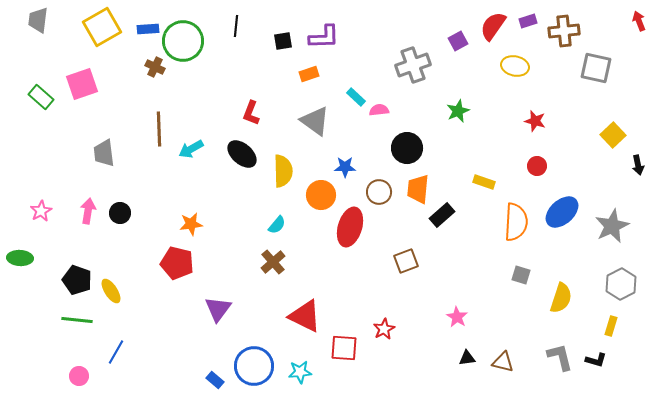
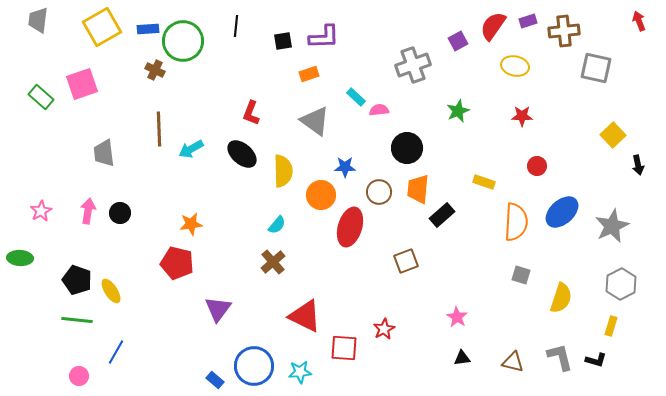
brown cross at (155, 67): moved 3 px down
red star at (535, 121): moved 13 px left, 5 px up; rotated 15 degrees counterclockwise
black triangle at (467, 358): moved 5 px left
brown triangle at (503, 362): moved 10 px right
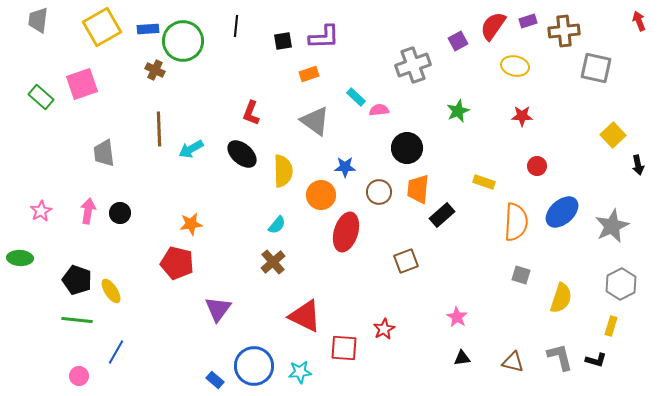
red ellipse at (350, 227): moved 4 px left, 5 px down
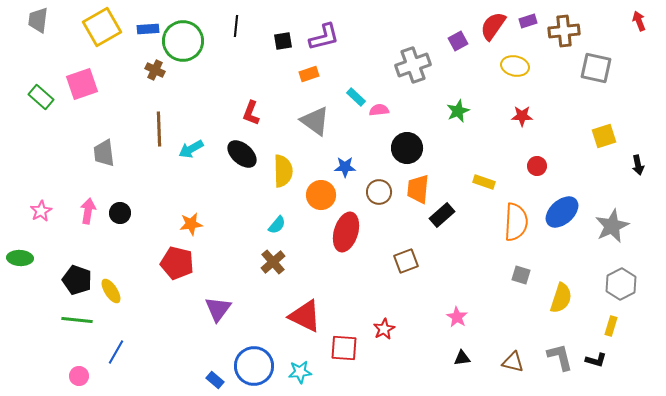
purple L-shape at (324, 37): rotated 12 degrees counterclockwise
yellow square at (613, 135): moved 9 px left, 1 px down; rotated 25 degrees clockwise
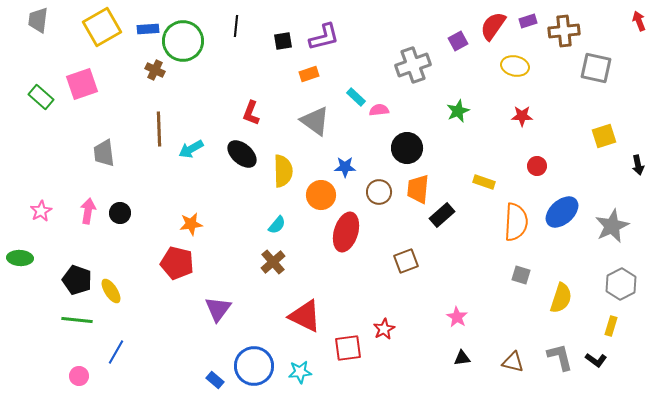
red square at (344, 348): moved 4 px right; rotated 12 degrees counterclockwise
black L-shape at (596, 360): rotated 20 degrees clockwise
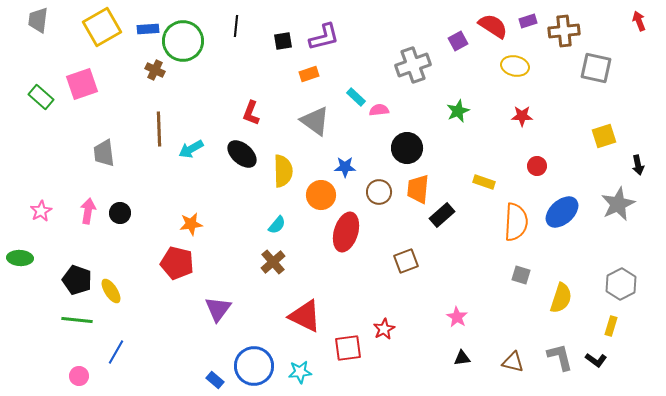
red semicircle at (493, 26): rotated 88 degrees clockwise
gray star at (612, 226): moved 6 px right, 22 px up
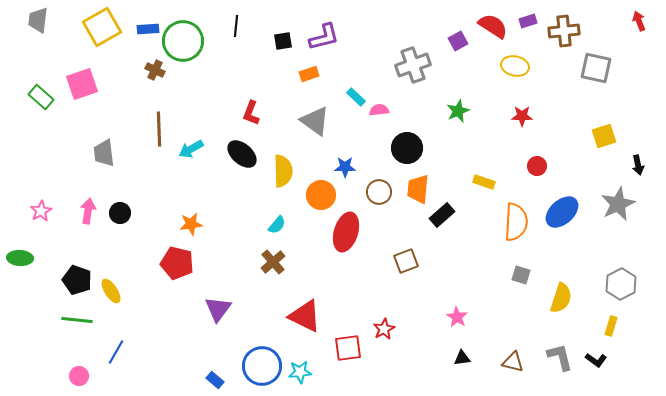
blue circle at (254, 366): moved 8 px right
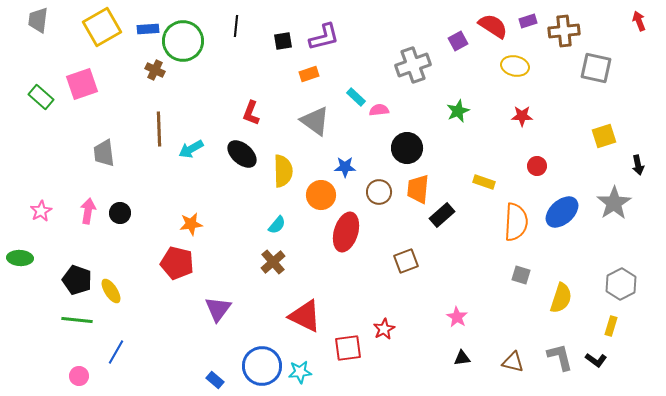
gray star at (618, 204): moved 4 px left, 1 px up; rotated 8 degrees counterclockwise
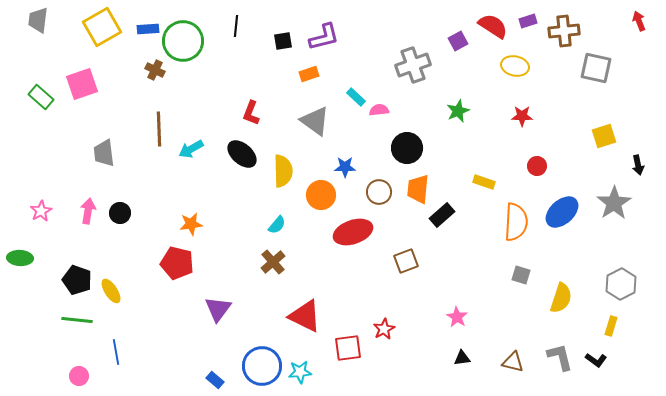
red ellipse at (346, 232): moved 7 px right; rotated 54 degrees clockwise
blue line at (116, 352): rotated 40 degrees counterclockwise
